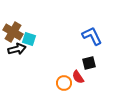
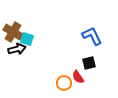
cyan square: moved 2 px left
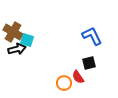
cyan square: moved 1 px down
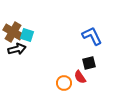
cyan square: moved 5 px up
red semicircle: moved 2 px right
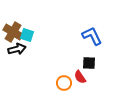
black square: rotated 16 degrees clockwise
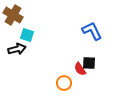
brown cross: moved 17 px up
blue L-shape: moved 5 px up
red semicircle: moved 8 px up
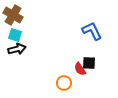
cyan square: moved 12 px left
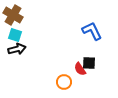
orange circle: moved 1 px up
